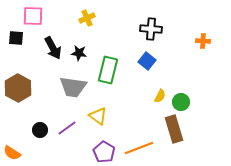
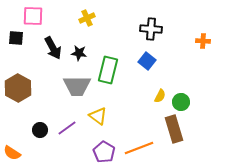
gray trapezoid: moved 4 px right, 1 px up; rotated 8 degrees counterclockwise
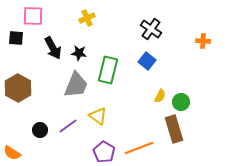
black cross: rotated 30 degrees clockwise
gray trapezoid: moved 1 px left, 1 px up; rotated 68 degrees counterclockwise
purple line: moved 1 px right, 2 px up
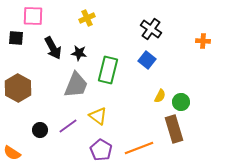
blue square: moved 1 px up
purple pentagon: moved 3 px left, 2 px up
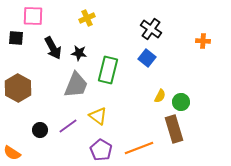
blue square: moved 2 px up
